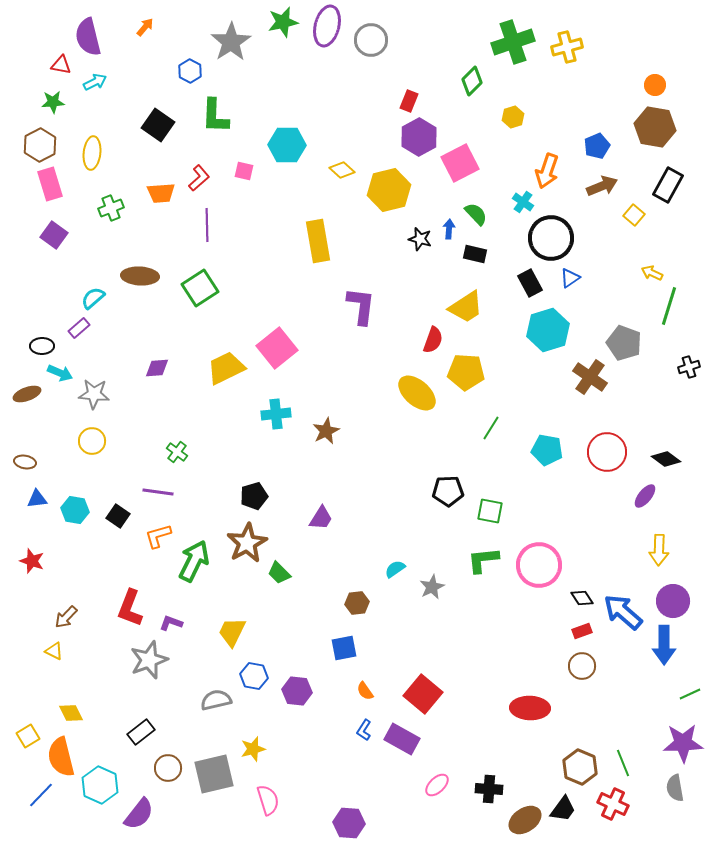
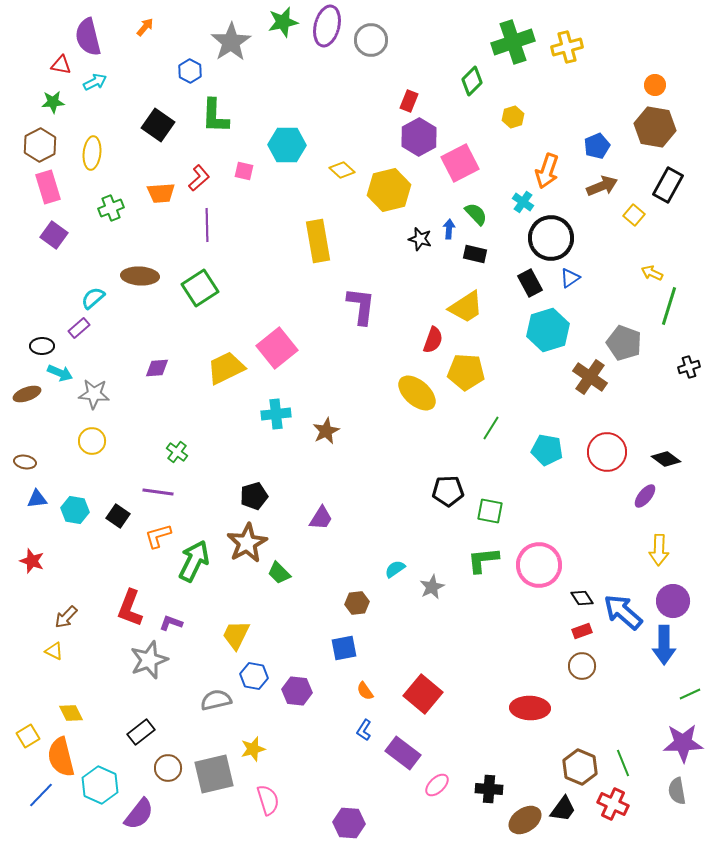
pink rectangle at (50, 184): moved 2 px left, 3 px down
yellow trapezoid at (232, 632): moved 4 px right, 3 px down
purple rectangle at (402, 739): moved 1 px right, 14 px down; rotated 8 degrees clockwise
gray semicircle at (675, 788): moved 2 px right, 3 px down
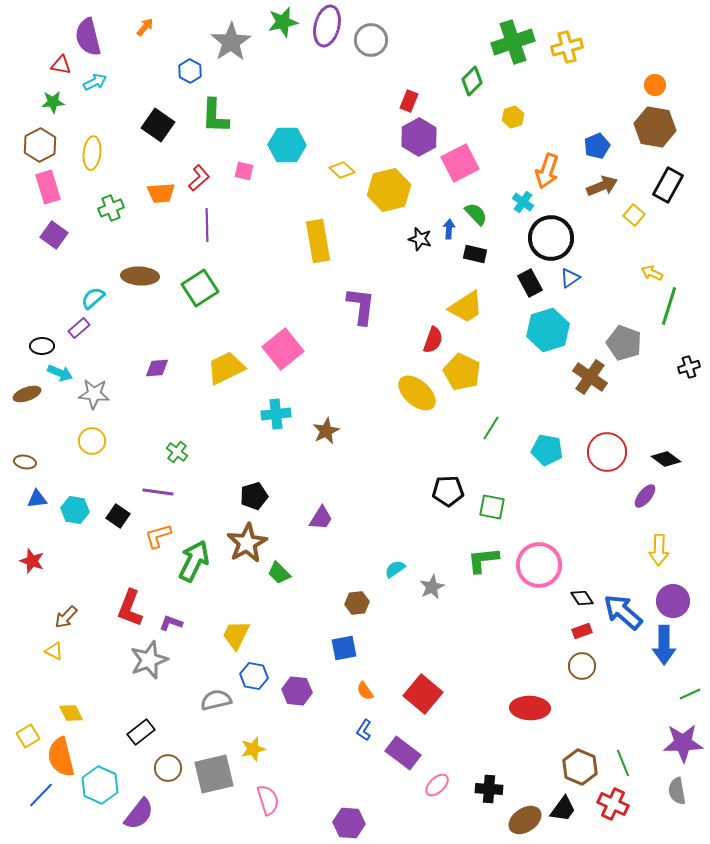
pink square at (277, 348): moved 6 px right, 1 px down
yellow pentagon at (466, 372): moved 4 px left; rotated 21 degrees clockwise
green square at (490, 511): moved 2 px right, 4 px up
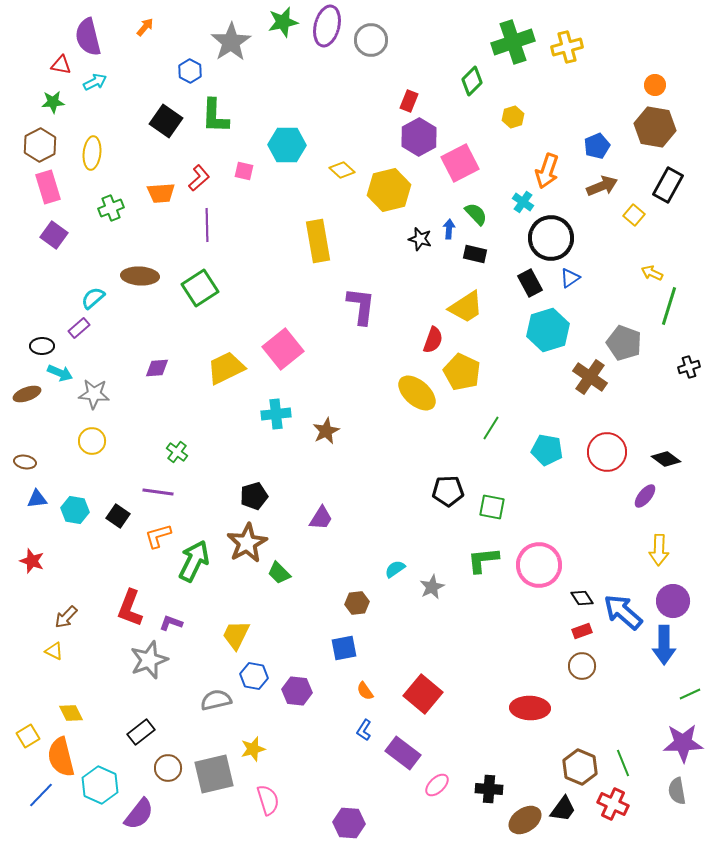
black square at (158, 125): moved 8 px right, 4 px up
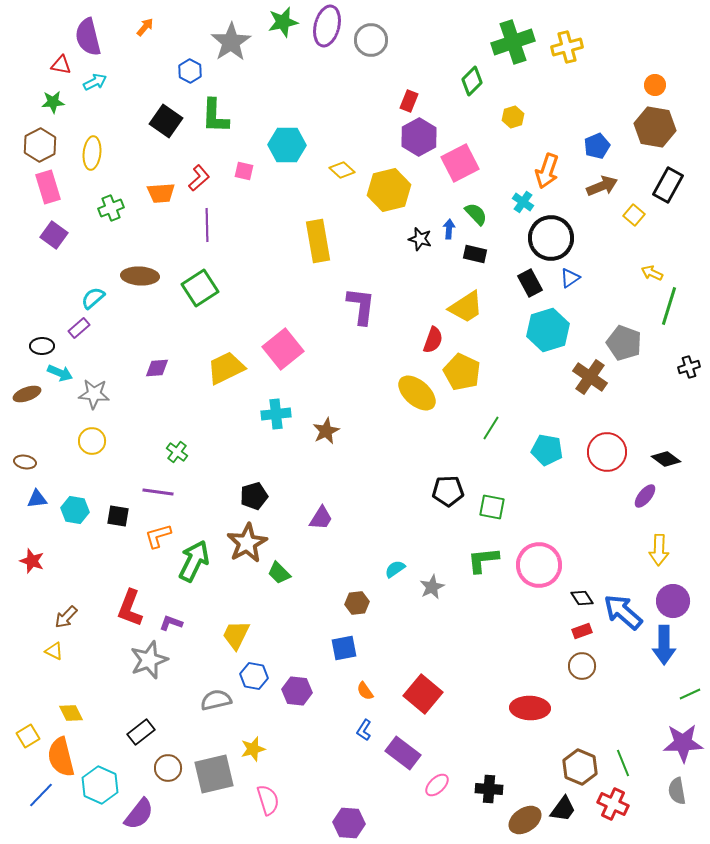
black square at (118, 516): rotated 25 degrees counterclockwise
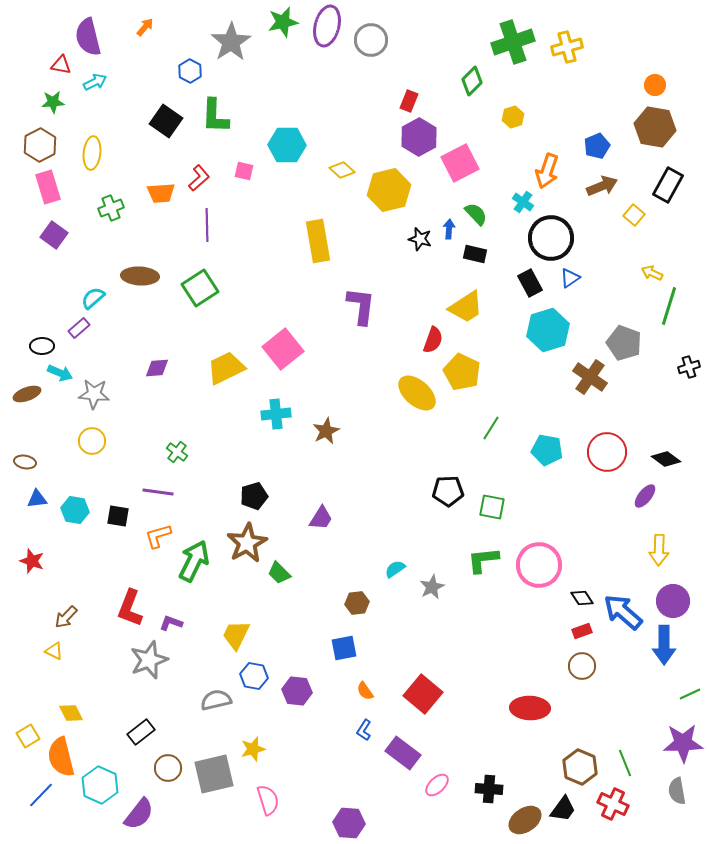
green line at (623, 763): moved 2 px right
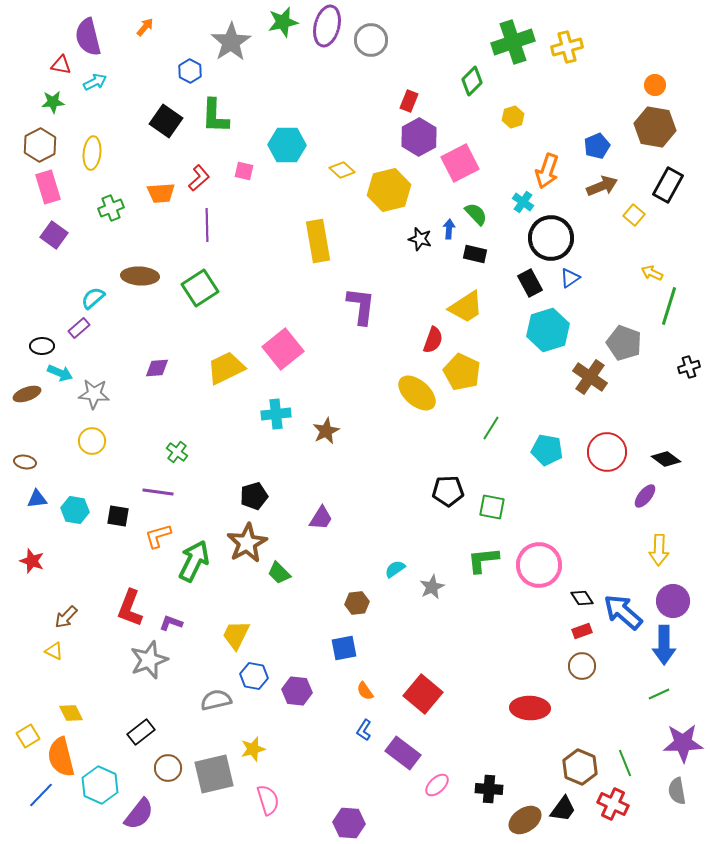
green line at (690, 694): moved 31 px left
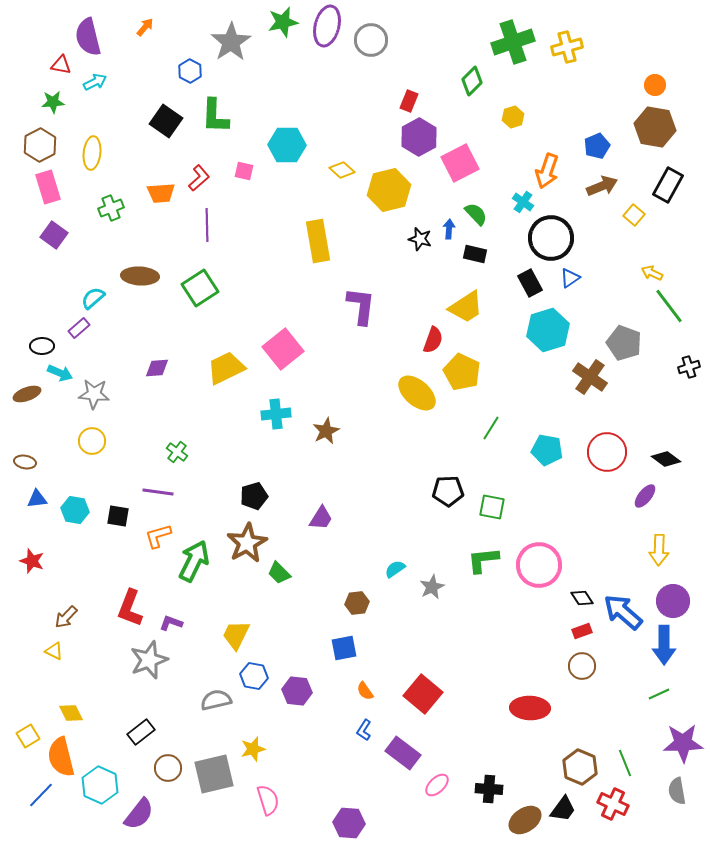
green line at (669, 306): rotated 54 degrees counterclockwise
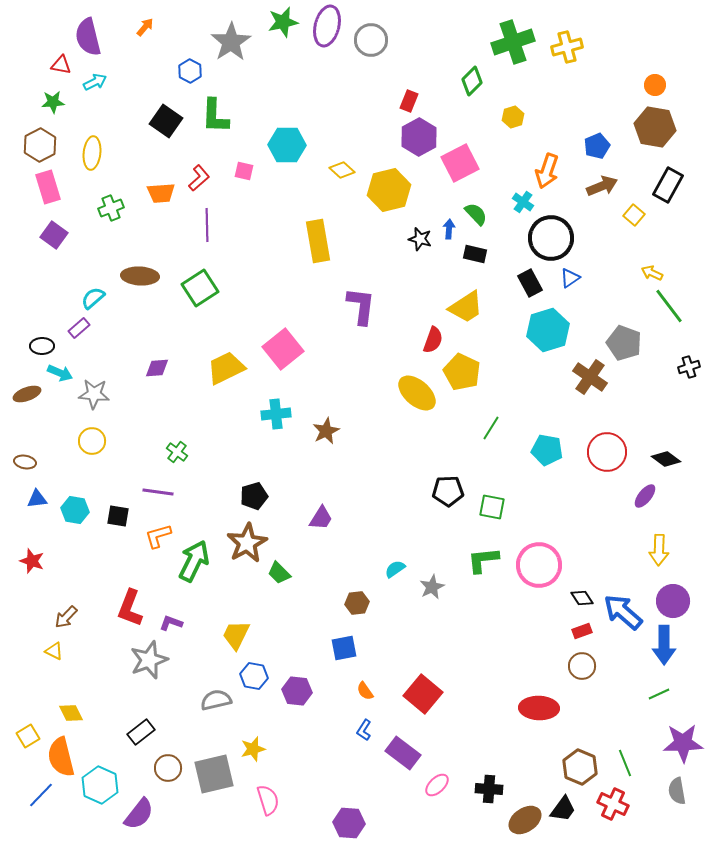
red ellipse at (530, 708): moved 9 px right
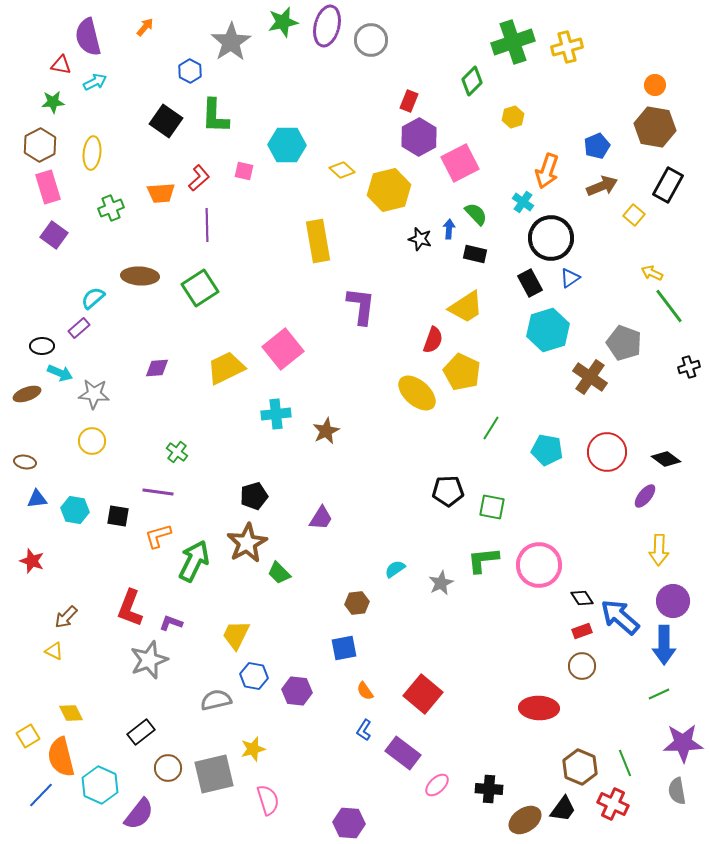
gray star at (432, 587): moved 9 px right, 4 px up
blue arrow at (623, 612): moved 3 px left, 5 px down
